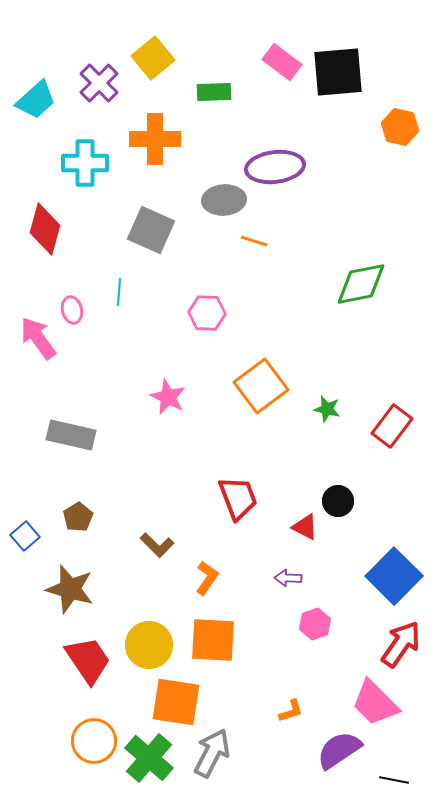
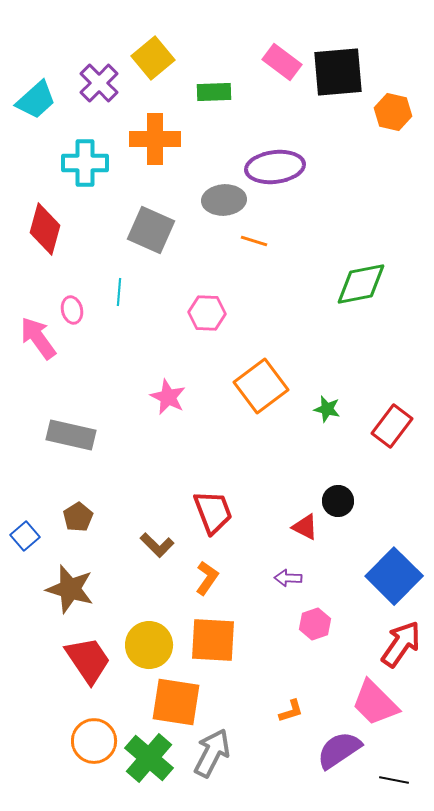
orange hexagon at (400, 127): moved 7 px left, 15 px up
red trapezoid at (238, 498): moved 25 px left, 14 px down
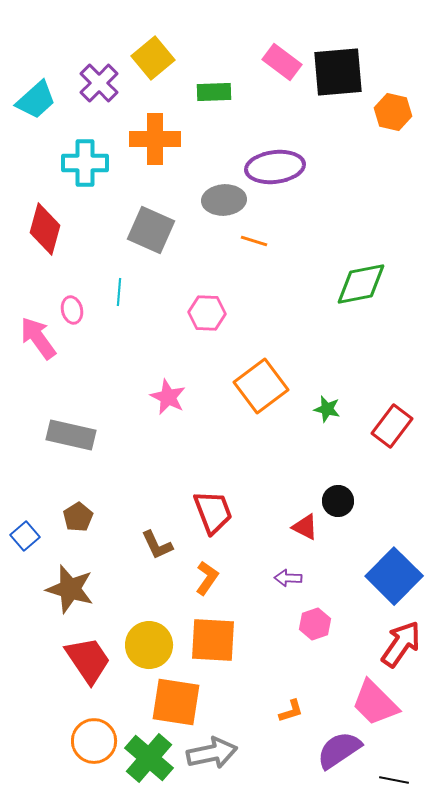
brown L-shape at (157, 545): rotated 20 degrees clockwise
gray arrow at (212, 753): rotated 51 degrees clockwise
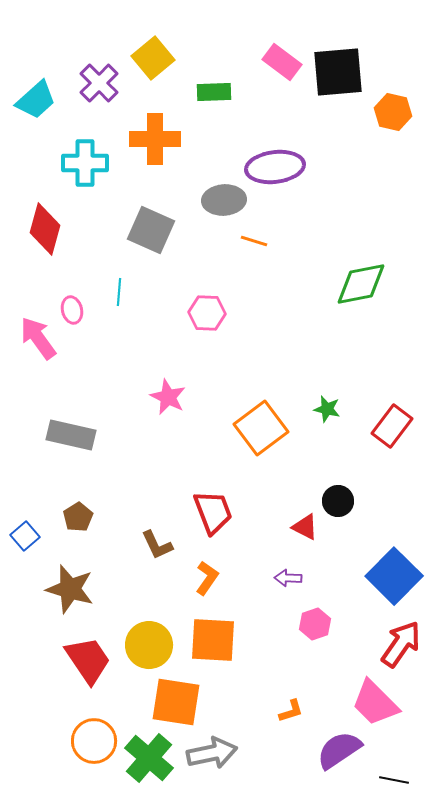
orange square at (261, 386): moved 42 px down
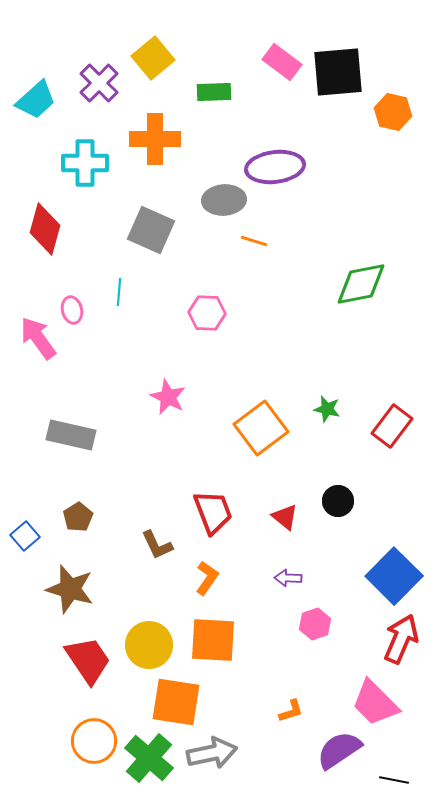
red triangle at (305, 527): moved 20 px left, 10 px up; rotated 12 degrees clockwise
red arrow at (401, 644): moved 5 px up; rotated 12 degrees counterclockwise
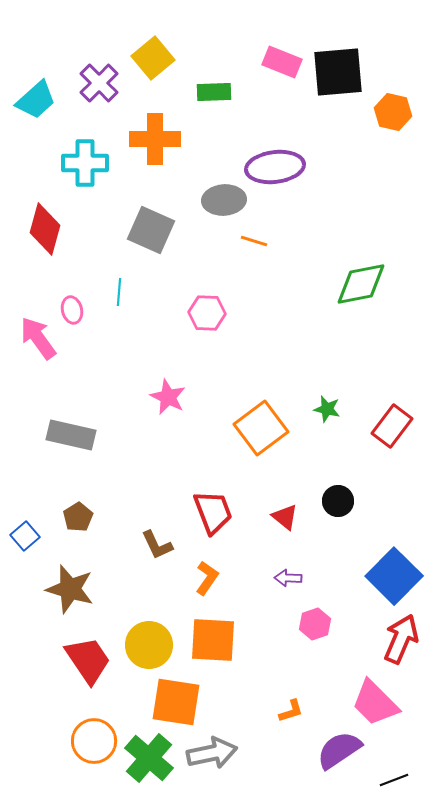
pink rectangle at (282, 62): rotated 15 degrees counterclockwise
black line at (394, 780): rotated 32 degrees counterclockwise
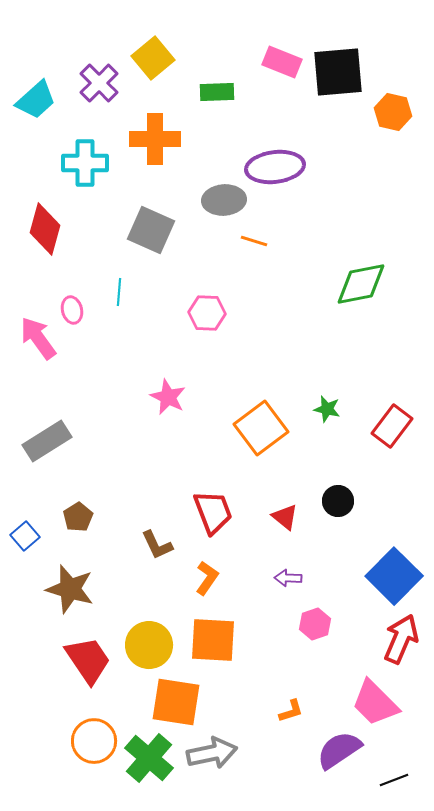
green rectangle at (214, 92): moved 3 px right
gray rectangle at (71, 435): moved 24 px left, 6 px down; rotated 45 degrees counterclockwise
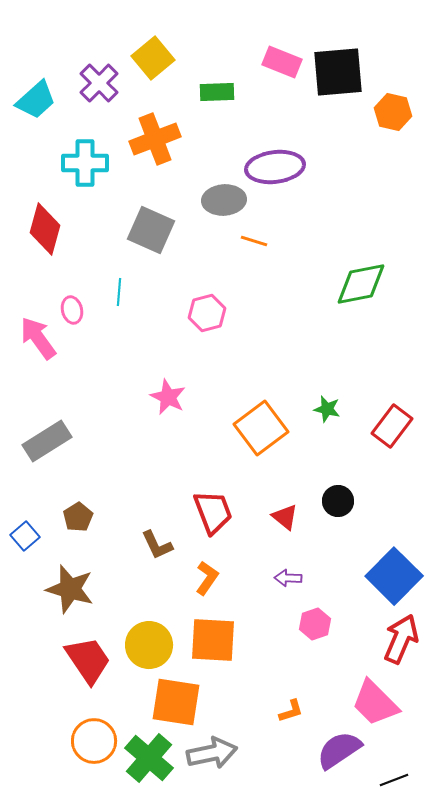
orange cross at (155, 139): rotated 21 degrees counterclockwise
pink hexagon at (207, 313): rotated 18 degrees counterclockwise
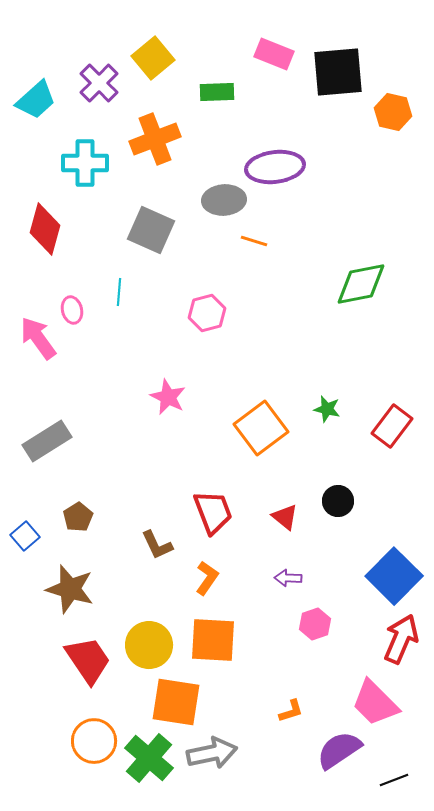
pink rectangle at (282, 62): moved 8 px left, 8 px up
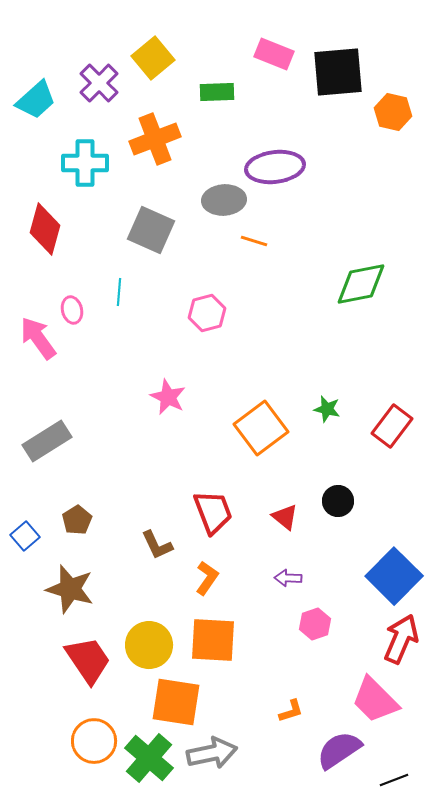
brown pentagon at (78, 517): moved 1 px left, 3 px down
pink trapezoid at (375, 703): moved 3 px up
